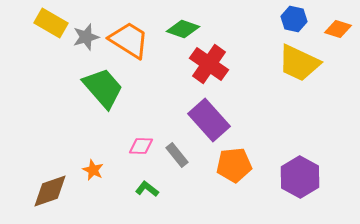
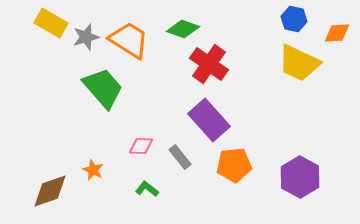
orange diamond: moved 1 px left, 4 px down; rotated 20 degrees counterclockwise
gray rectangle: moved 3 px right, 2 px down
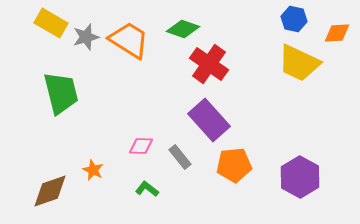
green trapezoid: moved 42 px left, 5 px down; rotated 27 degrees clockwise
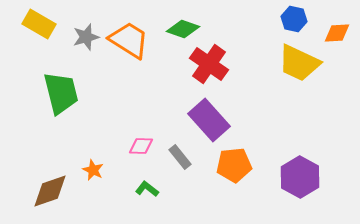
yellow rectangle: moved 12 px left, 1 px down
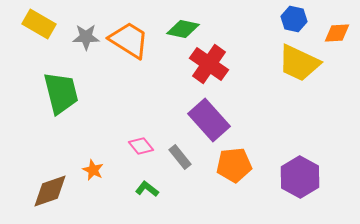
green diamond: rotated 8 degrees counterclockwise
gray star: rotated 16 degrees clockwise
pink diamond: rotated 50 degrees clockwise
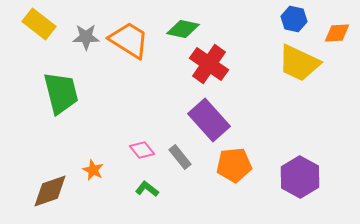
yellow rectangle: rotated 8 degrees clockwise
pink diamond: moved 1 px right, 4 px down
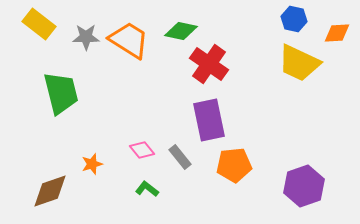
green diamond: moved 2 px left, 2 px down
purple rectangle: rotated 30 degrees clockwise
orange star: moved 1 px left, 6 px up; rotated 30 degrees clockwise
purple hexagon: moved 4 px right, 9 px down; rotated 12 degrees clockwise
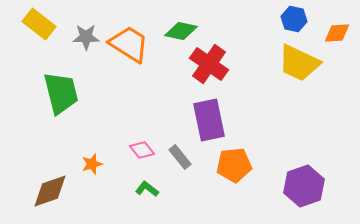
orange trapezoid: moved 4 px down
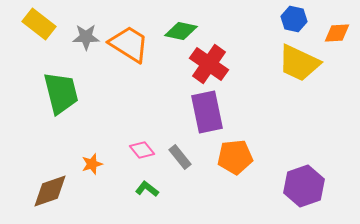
purple rectangle: moved 2 px left, 8 px up
orange pentagon: moved 1 px right, 8 px up
